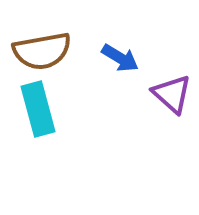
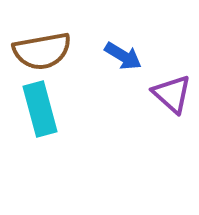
blue arrow: moved 3 px right, 2 px up
cyan rectangle: moved 2 px right
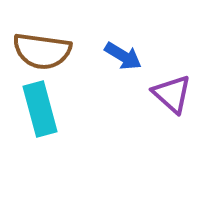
brown semicircle: rotated 18 degrees clockwise
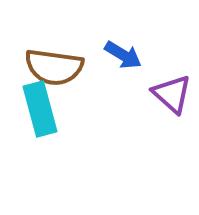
brown semicircle: moved 12 px right, 16 px down
blue arrow: moved 1 px up
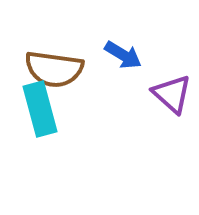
brown semicircle: moved 2 px down
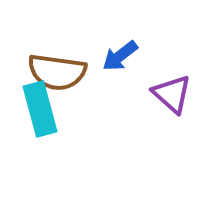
blue arrow: moved 3 px left, 1 px down; rotated 111 degrees clockwise
brown semicircle: moved 3 px right, 3 px down
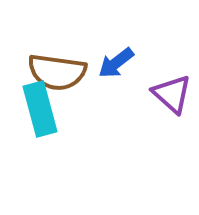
blue arrow: moved 4 px left, 7 px down
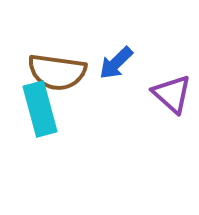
blue arrow: rotated 6 degrees counterclockwise
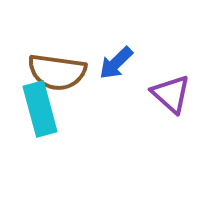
purple triangle: moved 1 px left
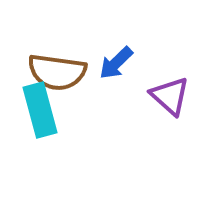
purple triangle: moved 1 px left, 2 px down
cyan rectangle: moved 1 px down
